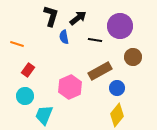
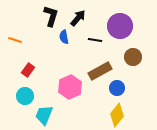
black arrow: rotated 12 degrees counterclockwise
orange line: moved 2 px left, 4 px up
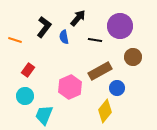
black L-shape: moved 7 px left, 11 px down; rotated 20 degrees clockwise
yellow diamond: moved 12 px left, 4 px up
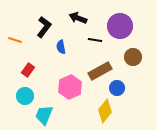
black arrow: rotated 108 degrees counterclockwise
blue semicircle: moved 3 px left, 10 px down
